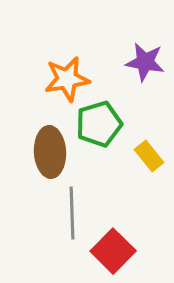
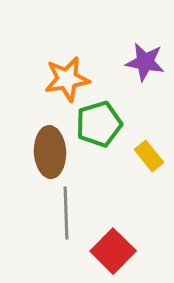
gray line: moved 6 px left
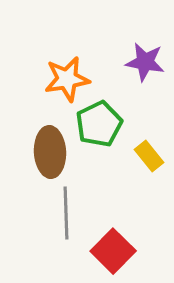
green pentagon: rotated 9 degrees counterclockwise
